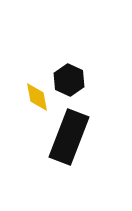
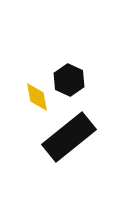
black rectangle: rotated 30 degrees clockwise
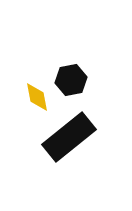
black hexagon: moved 2 px right; rotated 24 degrees clockwise
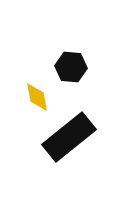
black hexagon: moved 13 px up; rotated 16 degrees clockwise
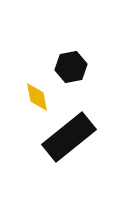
black hexagon: rotated 16 degrees counterclockwise
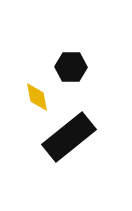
black hexagon: rotated 12 degrees clockwise
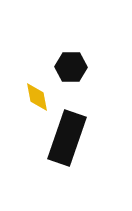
black rectangle: moved 2 px left, 1 px down; rotated 32 degrees counterclockwise
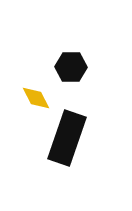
yellow diamond: moved 1 px left, 1 px down; rotated 16 degrees counterclockwise
